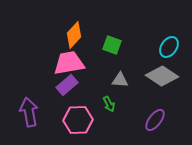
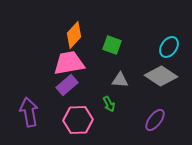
gray diamond: moved 1 px left
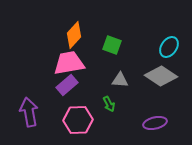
purple ellipse: moved 3 px down; rotated 40 degrees clockwise
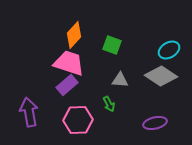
cyan ellipse: moved 3 px down; rotated 25 degrees clockwise
pink trapezoid: rotated 28 degrees clockwise
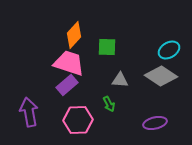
green square: moved 5 px left, 2 px down; rotated 18 degrees counterclockwise
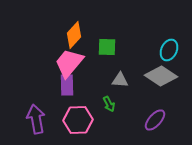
cyan ellipse: rotated 35 degrees counterclockwise
pink trapezoid: rotated 68 degrees counterclockwise
purple rectangle: rotated 50 degrees counterclockwise
purple arrow: moved 7 px right, 7 px down
purple ellipse: moved 3 px up; rotated 35 degrees counterclockwise
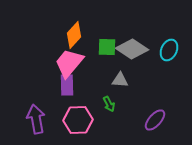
gray diamond: moved 29 px left, 27 px up
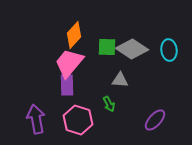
cyan ellipse: rotated 30 degrees counterclockwise
pink hexagon: rotated 20 degrees clockwise
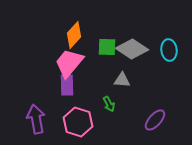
gray triangle: moved 2 px right
pink hexagon: moved 2 px down
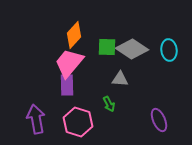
gray triangle: moved 2 px left, 1 px up
purple ellipse: moved 4 px right; rotated 65 degrees counterclockwise
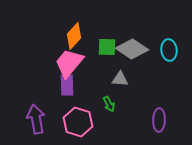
orange diamond: moved 1 px down
purple ellipse: rotated 25 degrees clockwise
